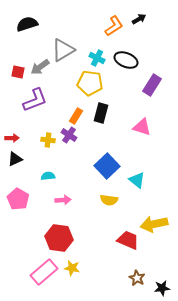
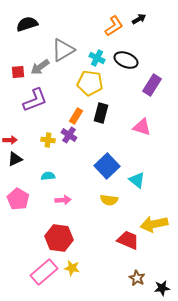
red square: rotated 16 degrees counterclockwise
red arrow: moved 2 px left, 2 px down
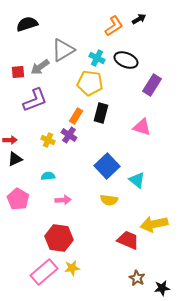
yellow cross: rotated 16 degrees clockwise
yellow star: rotated 21 degrees counterclockwise
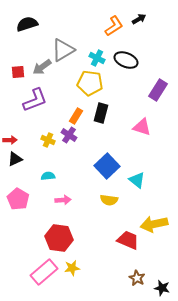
gray arrow: moved 2 px right
purple rectangle: moved 6 px right, 5 px down
black star: rotated 21 degrees clockwise
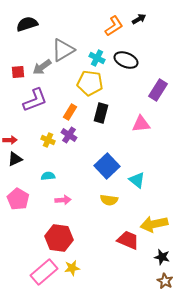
orange rectangle: moved 6 px left, 4 px up
pink triangle: moved 1 px left, 3 px up; rotated 24 degrees counterclockwise
brown star: moved 28 px right, 3 px down
black star: moved 31 px up
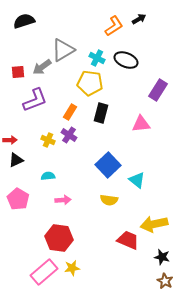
black semicircle: moved 3 px left, 3 px up
black triangle: moved 1 px right, 1 px down
blue square: moved 1 px right, 1 px up
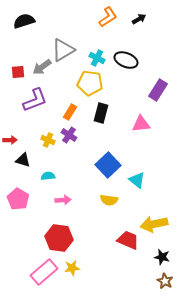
orange L-shape: moved 6 px left, 9 px up
black triangle: moved 7 px right; rotated 42 degrees clockwise
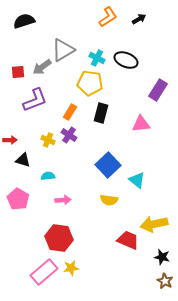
yellow star: moved 1 px left
